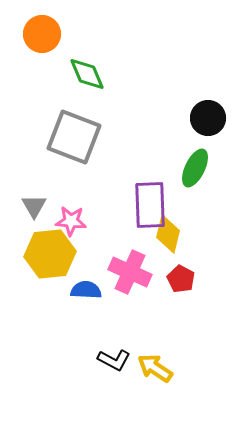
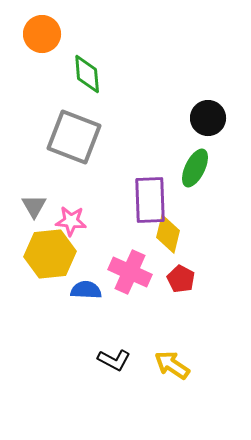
green diamond: rotated 18 degrees clockwise
purple rectangle: moved 5 px up
yellow arrow: moved 17 px right, 3 px up
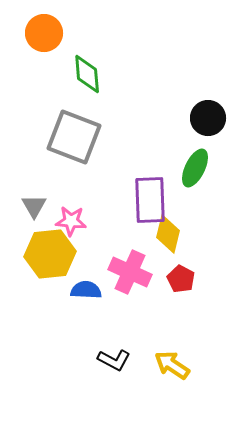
orange circle: moved 2 px right, 1 px up
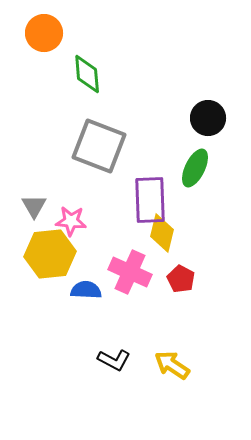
gray square: moved 25 px right, 9 px down
yellow diamond: moved 6 px left, 1 px up
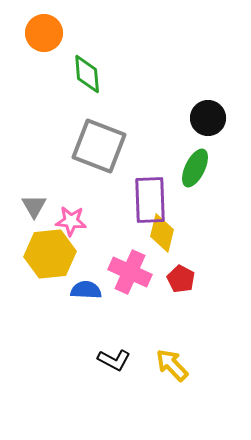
yellow arrow: rotated 12 degrees clockwise
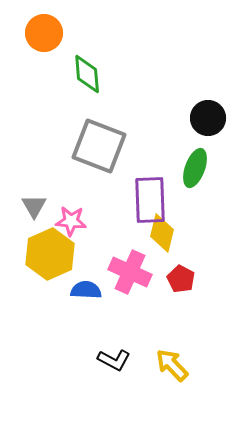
green ellipse: rotated 6 degrees counterclockwise
yellow hexagon: rotated 18 degrees counterclockwise
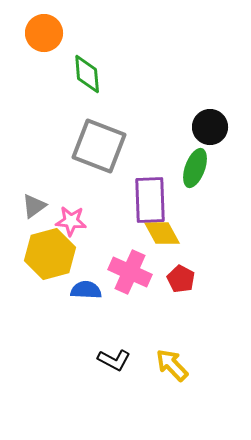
black circle: moved 2 px right, 9 px down
gray triangle: rotated 24 degrees clockwise
yellow diamond: rotated 42 degrees counterclockwise
yellow hexagon: rotated 9 degrees clockwise
